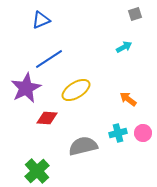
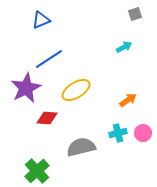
orange arrow: moved 1 px down; rotated 108 degrees clockwise
gray semicircle: moved 2 px left, 1 px down
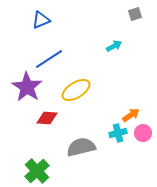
cyan arrow: moved 10 px left, 1 px up
purple star: moved 1 px right, 1 px up; rotated 12 degrees counterclockwise
orange arrow: moved 3 px right, 15 px down
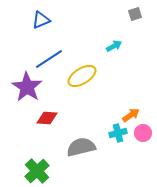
yellow ellipse: moved 6 px right, 14 px up
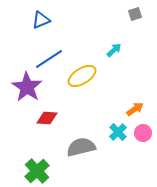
cyan arrow: moved 4 px down; rotated 14 degrees counterclockwise
orange arrow: moved 4 px right, 6 px up
cyan cross: moved 1 px up; rotated 30 degrees counterclockwise
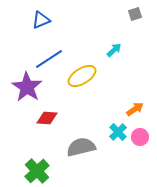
pink circle: moved 3 px left, 4 px down
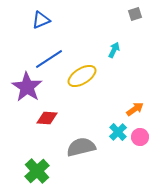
cyan arrow: rotated 21 degrees counterclockwise
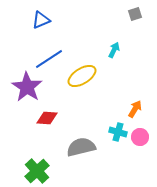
orange arrow: rotated 24 degrees counterclockwise
cyan cross: rotated 30 degrees counterclockwise
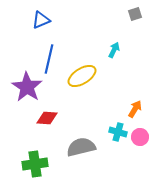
blue line: rotated 44 degrees counterclockwise
green cross: moved 2 px left, 7 px up; rotated 35 degrees clockwise
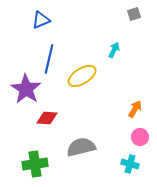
gray square: moved 1 px left
purple star: moved 1 px left, 2 px down
cyan cross: moved 12 px right, 32 px down
